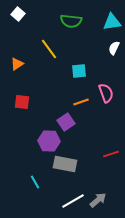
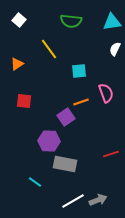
white square: moved 1 px right, 6 px down
white semicircle: moved 1 px right, 1 px down
red square: moved 2 px right, 1 px up
purple square: moved 5 px up
cyan line: rotated 24 degrees counterclockwise
gray arrow: rotated 18 degrees clockwise
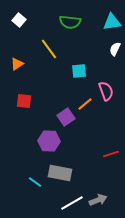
green semicircle: moved 1 px left, 1 px down
pink semicircle: moved 2 px up
orange line: moved 4 px right, 2 px down; rotated 21 degrees counterclockwise
gray rectangle: moved 5 px left, 9 px down
white line: moved 1 px left, 2 px down
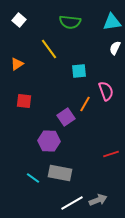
white semicircle: moved 1 px up
orange line: rotated 21 degrees counterclockwise
cyan line: moved 2 px left, 4 px up
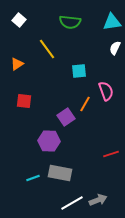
yellow line: moved 2 px left
cyan line: rotated 56 degrees counterclockwise
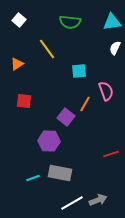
purple square: rotated 18 degrees counterclockwise
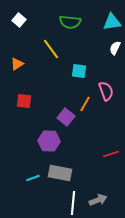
yellow line: moved 4 px right
cyan square: rotated 14 degrees clockwise
white line: moved 1 px right; rotated 55 degrees counterclockwise
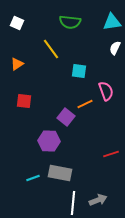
white square: moved 2 px left, 3 px down; rotated 16 degrees counterclockwise
orange line: rotated 35 degrees clockwise
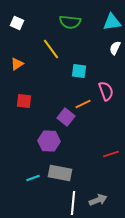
orange line: moved 2 px left
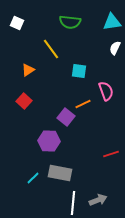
orange triangle: moved 11 px right, 6 px down
red square: rotated 35 degrees clockwise
cyan line: rotated 24 degrees counterclockwise
